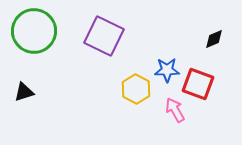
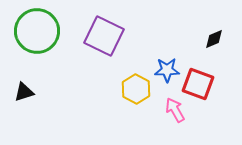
green circle: moved 3 px right
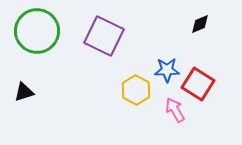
black diamond: moved 14 px left, 15 px up
red square: rotated 12 degrees clockwise
yellow hexagon: moved 1 px down
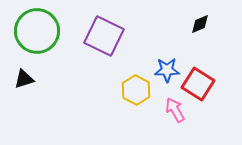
black triangle: moved 13 px up
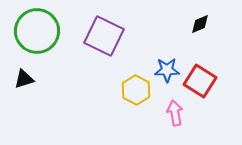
red square: moved 2 px right, 3 px up
pink arrow: moved 3 px down; rotated 20 degrees clockwise
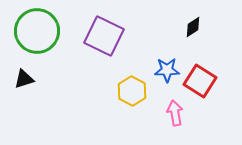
black diamond: moved 7 px left, 3 px down; rotated 10 degrees counterclockwise
yellow hexagon: moved 4 px left, 1 px down
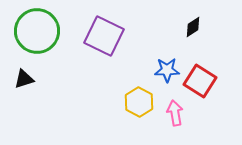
yellow hexagon: moved 7 px right, 11 px down
